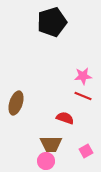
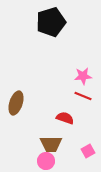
black pentagon: moved 1 px left
pink square: moved 2 px right
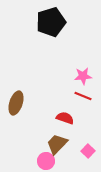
brown trapezoid: moved 6 px right; rotated 135 degrees clockwise
pink square: rotated 16 degrees counterclockwise
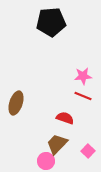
black pentagon: rotated 12 degrees clockwise
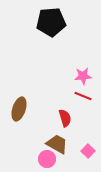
brown ellipse: moved 3 px right, 6 px down
red semicircle: rotated 54 degrees clockwise
brown trapezoid: rotated 75 degrees clockwise
pink circle: moved 1 px right, 2 px up
